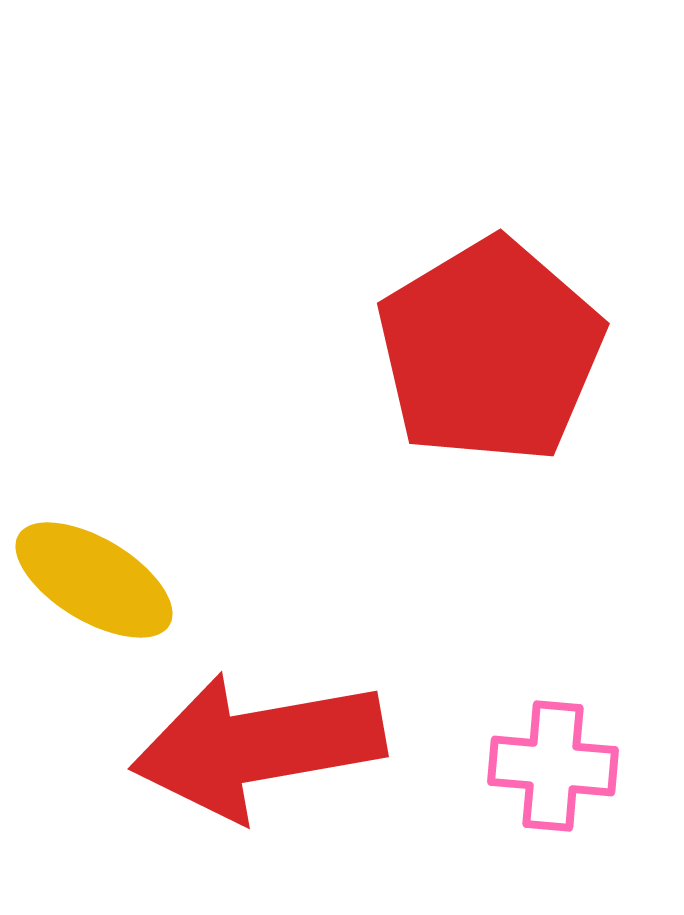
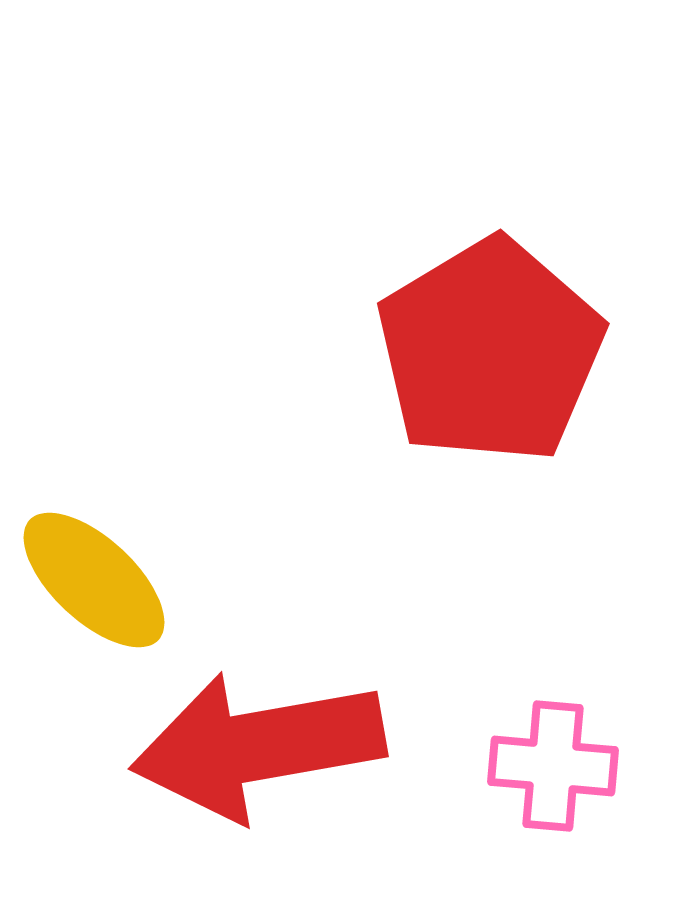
yellow ellipse: rotated 12 degrees clockwise
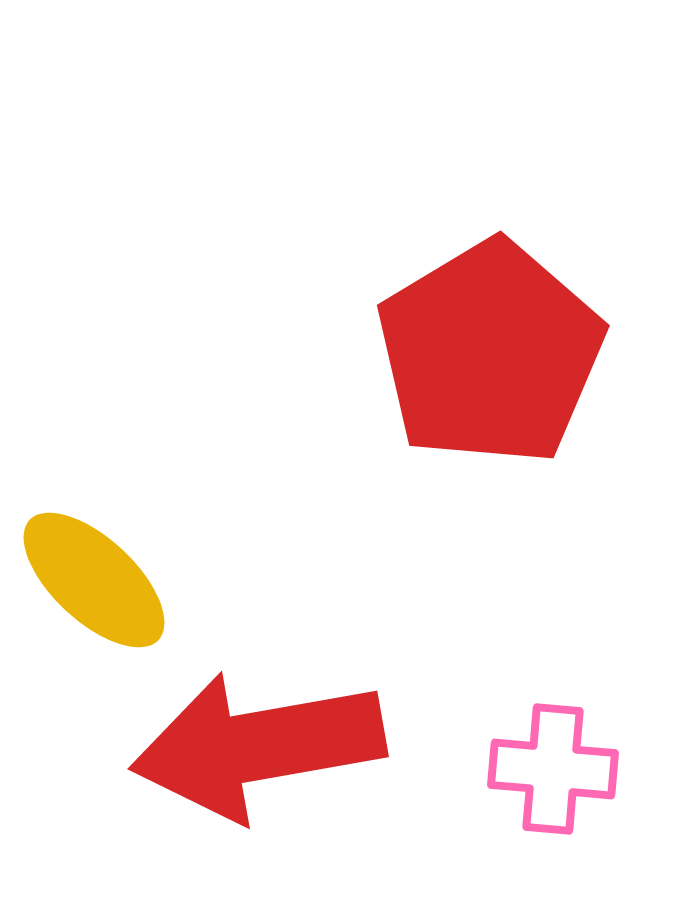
red pentagon: moved 2 px down
pink cross: moved 3 px down
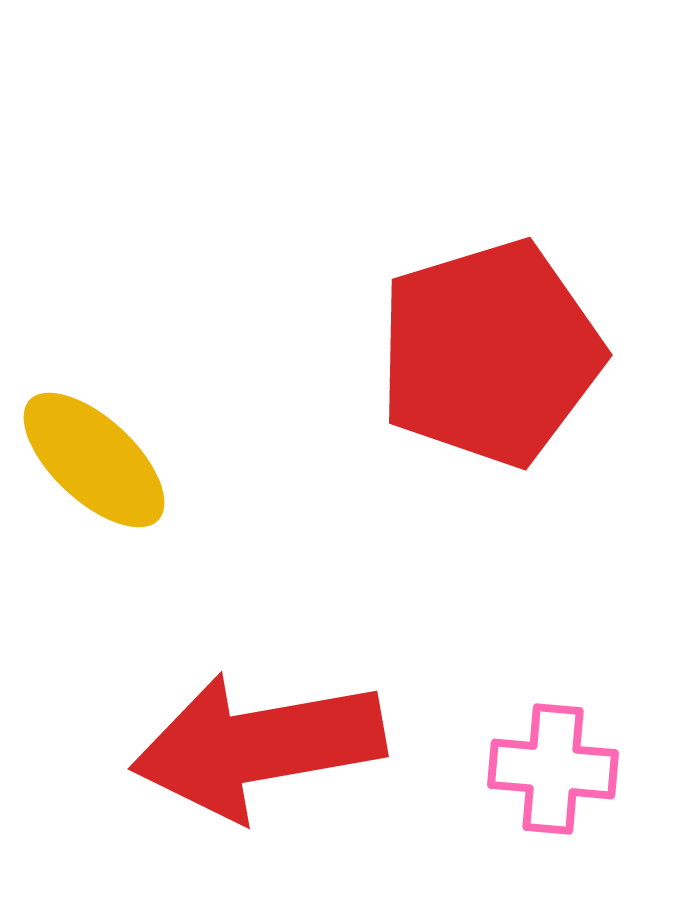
red pentagon: rotated 14 degrees clockwise
yellow ellipse: moved 120 px up
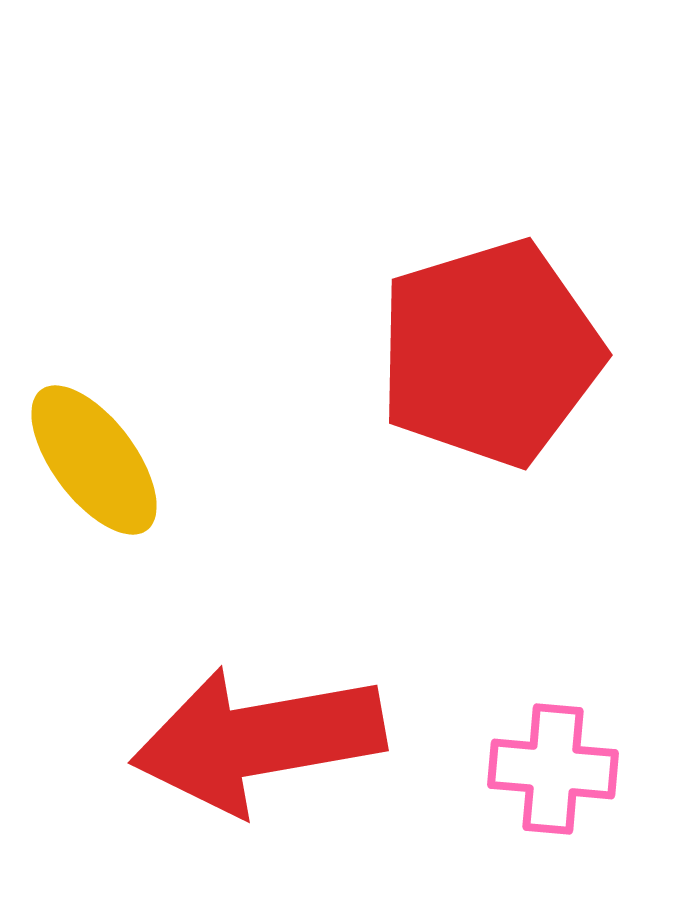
yellow ellipse: rotated 10 degrees clockwise
red arrow: moved 6 px up
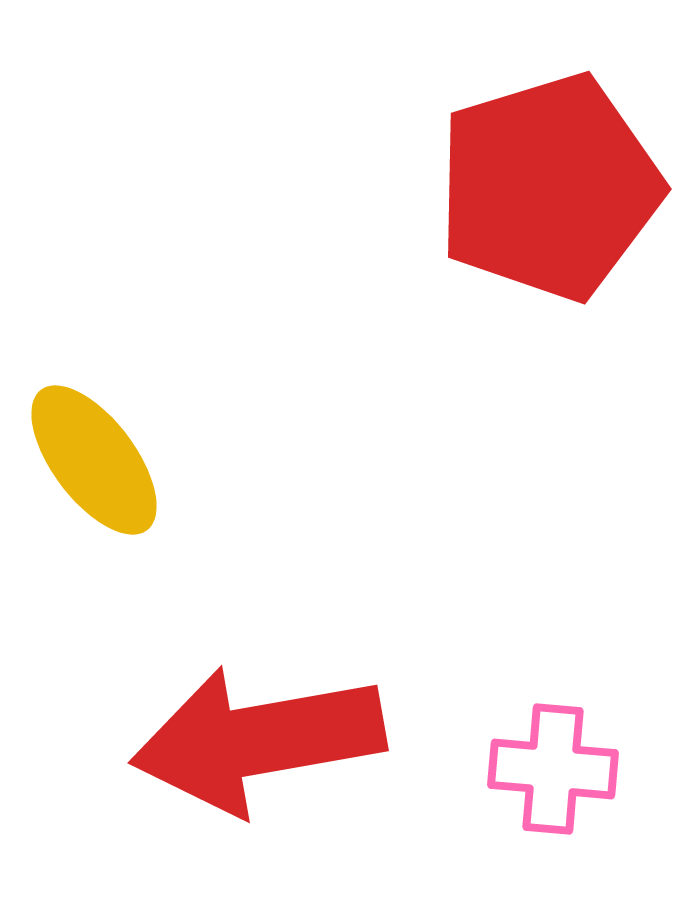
red pentagon: moved 59 px right, 166 px up
